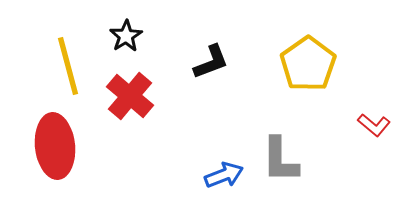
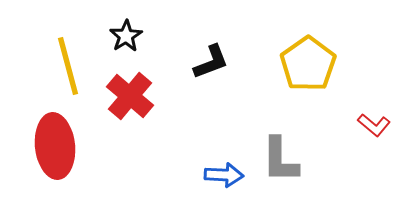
blue arrow: rotated 24 degrees clockwise
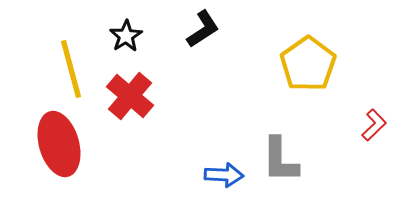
black L-shape: moved 8 px left, 33 px up; rotated 12 degrees counterclockwise
yellow line: moved 3 px right, 3 px down
red L-shape: rotated 84 degrees counterclockwise
red ellipse: moved 4 px right, 2 px up; rotated 10 degrees counterclockwise
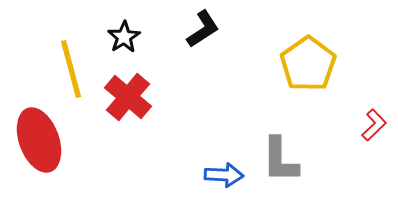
black star: moved 2 px left, 1 px down
red cross: moved 2 px left, 1 px down
red ellipse: moved 20 px left, 4 px up; rotated 4 degrees counterclockwise
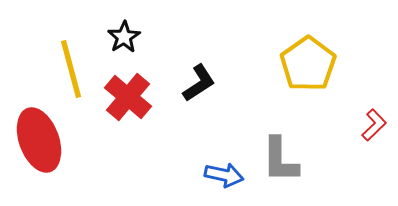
black L-shape: moved 4 px left, 54 px down
blue arrow: rotated 9 degrees clockwise
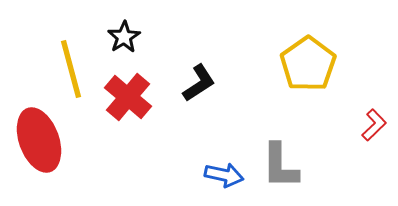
gray L-shape: moved 6 px down
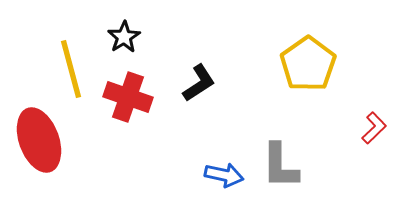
red cross: rotated 21 degrees counterclockwise
red L-shape: moved 3 px down
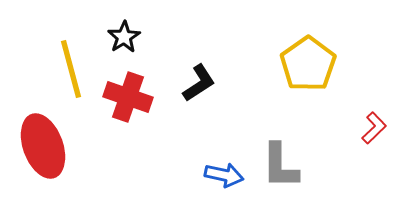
red ellipse: moved 4 px right, 6 px down
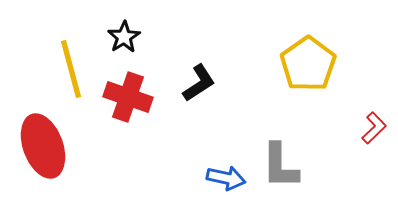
blue arrow: moved 2 px right, 3 px down
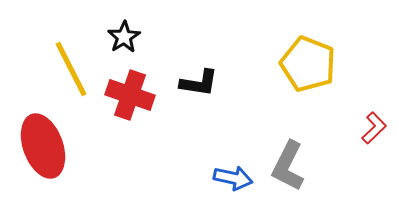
yellow pentagon: rotated 16 degrees counterclockwise
yellow line: rotated 12 degrees counterclockwise
black L-shape: rotated 42 degrees clockwise
red cross: moved 2 px right, 2 px up
gray L-shape: moved 8 px right; rotated 27 degrees clockwise
blue arrow: moved 7 px right
